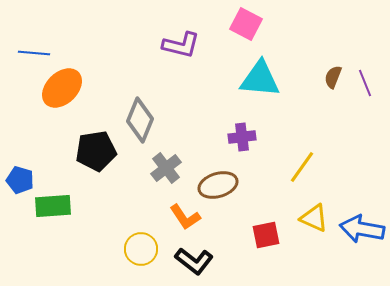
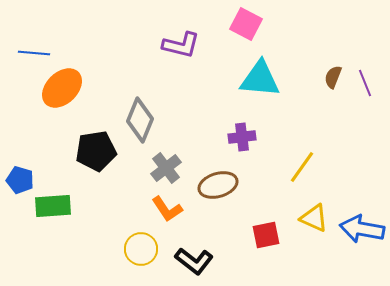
orange L-shape: moved 18 px left, 8 px up
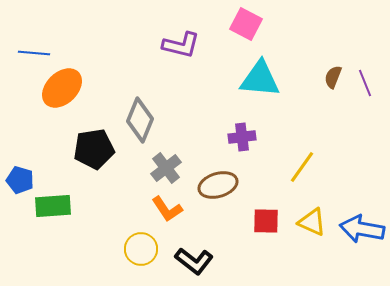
black pentagon: moved 2 px left, 2 px up
yellow triangle: moved 2 px left, 4 px down
red square: moved 14 px up; rotated 12 degrees clockwise
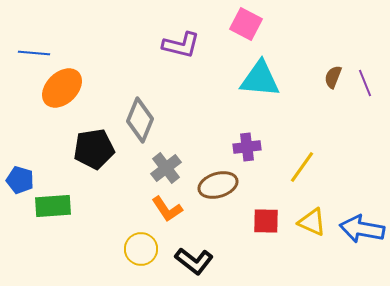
purple cross: moved 5 px right, 10 px down
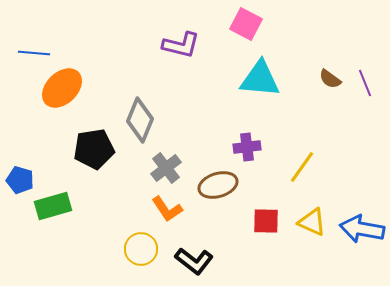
brown semicircle: moved 3 px left, 2 px down; rotated 75 degrees counterclockwise
green rectangle: rotated 12 degrees counterclockwise
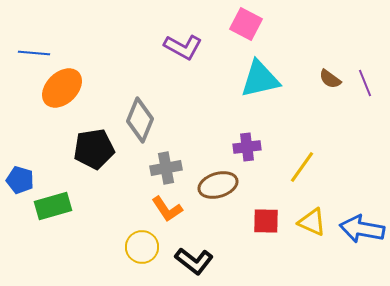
purple L-shape: moved 2 px right, 2 px down; rotated 15 degrees clockwise
cyan triangle: rotated 18 degrees counterclockwise
gray cross: rotated 28 degrees clockwise
yellow circle: moved 1 px right, 2 px up
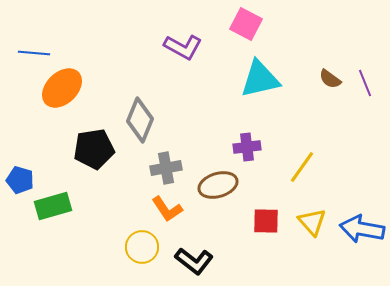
yellow triangle: rotated 24 degrees clockwise
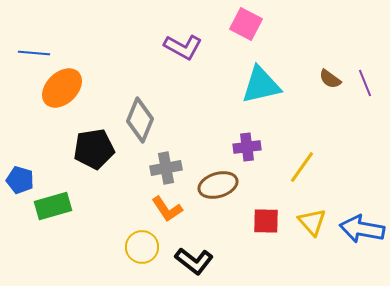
cyan triangle: moved 1 px right, 6 px down
